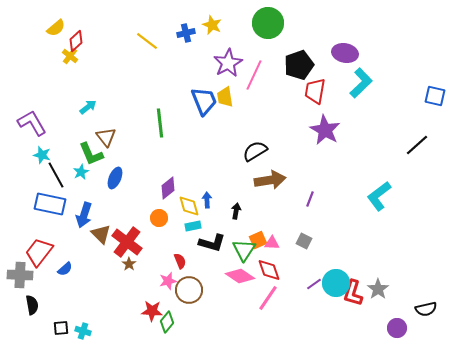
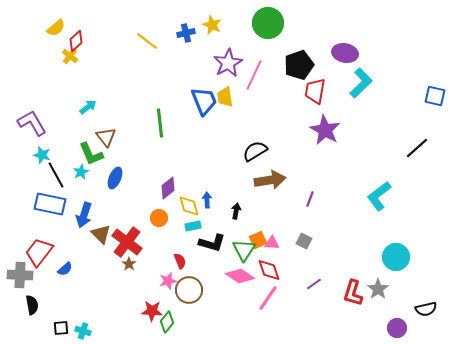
black line at (417, 145): moved 3 px down
cyan circle at (336, 283): moved 60 px right, 26 px up
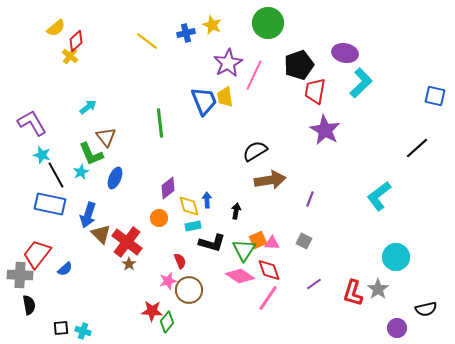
blue arrow at (84, 215): moved 4 px right
red trapezoid at (39, 252): moved 2 px left, 2 px down
black semicircle at (32, 305): moved 3 px left
